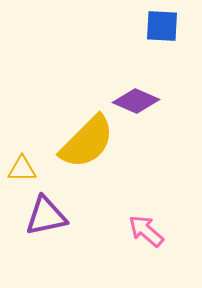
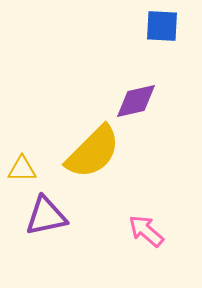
purple diamond: rotated 36 degrees counterclockwise
yellow semicircle: moved 6 px right, 10 px down
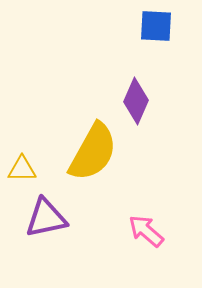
blue square: moved 6 px left
purple diamond: rotated 54 degrees counterclockwise
yellow semicircle: rotated 16 degrees counterclockwise
purple triangle: moved 2 px down
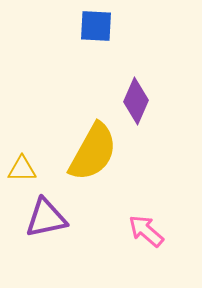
blue square: moved 60 px left
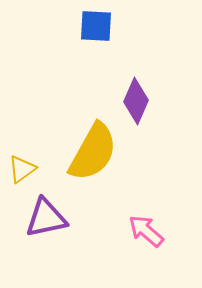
yellow triangle: rotated 36 degrees counterclockwise
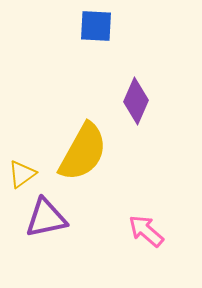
yellow semicircle: moved 10 px left
yellow triangle: moved 5 px down
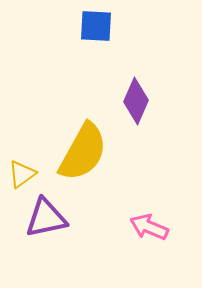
pink arrow: moved 3 px right, 4 px up; rotated 18 degrees counterclockwise
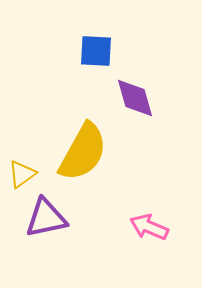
blue square: moved 25 px down
purple diamond: moved 1 px left, 3 px up; rotated 39 degrees counterclockwise
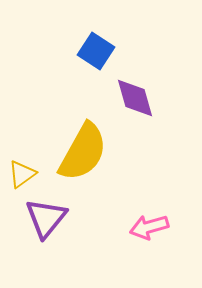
blue square: rotated 30 degrees clockwise
purple triangle: rotated 39 degrees counterclockwise
pink arrow: rotated 39 degrees counterclockwise
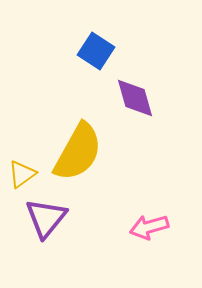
yellow semicircle: moved 5 px left
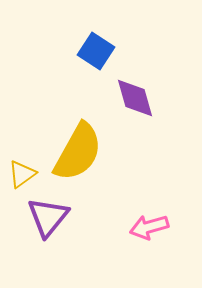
purple triangle: moved 2 px right, 1 px up
